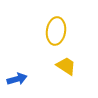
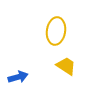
blue arrow: moved 1 px right, 2 px up
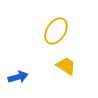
yellow ellipse: rotated 24 degrees clockwise
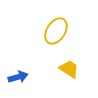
yellow trapezoid: moved 3 px right, 3 px down
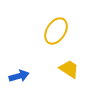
blue arrow: moved 1 px right, 1 px up
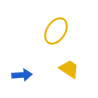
blue arrow: moved 3 px right, 1 px up; rotated 12 degrees clockwise
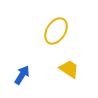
blue arrow: rotated 54 degrees counterclockwise
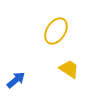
blue arrow: moved 6 px left, 5 px down; rotated 18 degrees clockwise
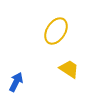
blue arrow: moved 2 px down; rotated 24 degrees counterclockwise
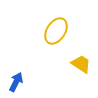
yellow trapezoid: moved 12 px right, 5 px up
